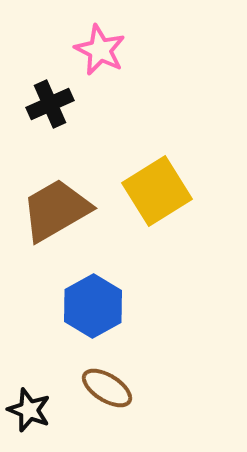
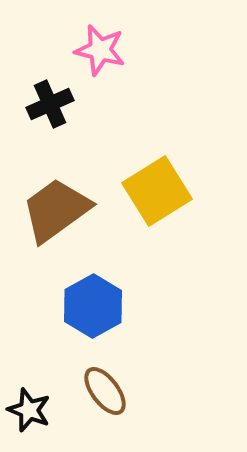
pink star: rotated 12 degrees counterclockwise
brown trapezoid: rotated 6 degrees counterclockwise
brown ellipse: moved 2 px left, 3 px down; rotated 21 degrees clockwise
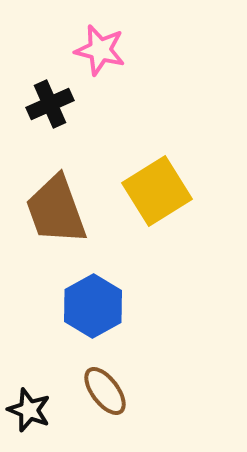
brown trapezoid: rotated 74 degrees counterclockwise
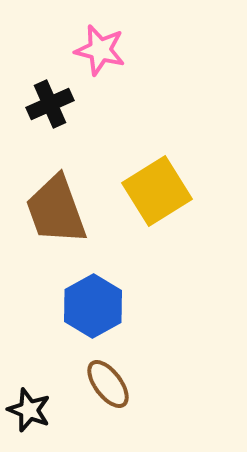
brown ellipse: moved 3 px right, 7 px up
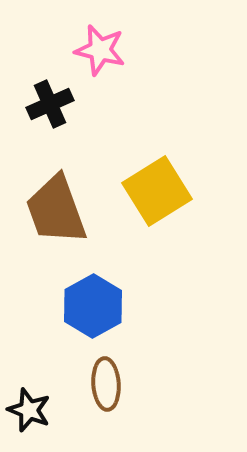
brown ellipse: moved 2 px left; rotated 33 degrees clockwise
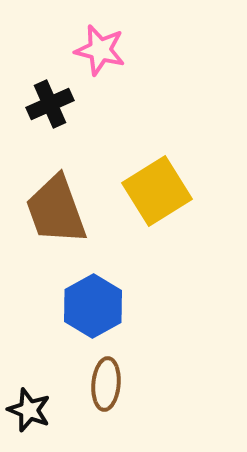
brown ellipse: rotated 9 degrees clockwise
